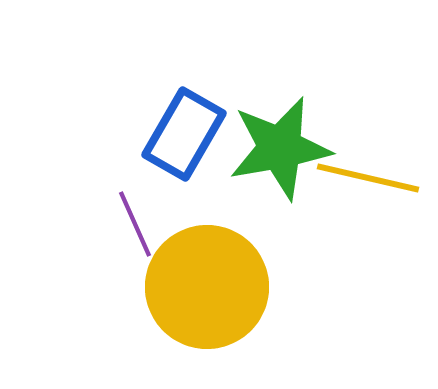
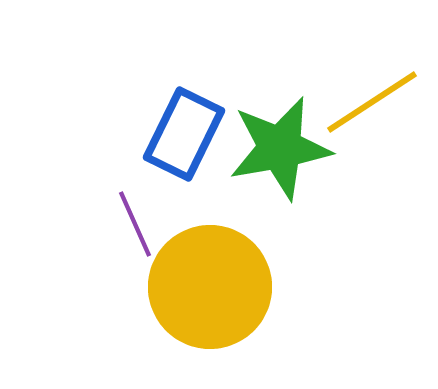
blue rectangle: rotated 4 degrees counterclockwise
yellow line: moved 4 px right, 76 px up; rotated 46 degrees counterclockwise
yellow circle: moved 3 px right
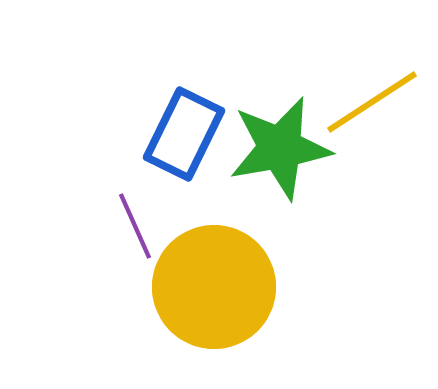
purple line: moved 2 px down
yellow circle: moved 4 px right
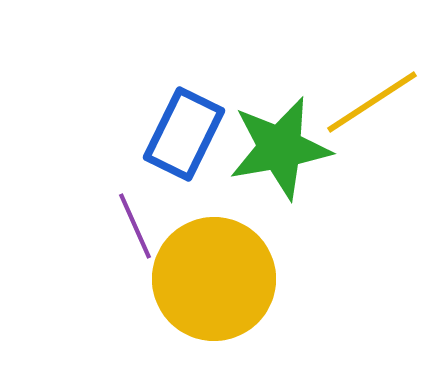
yellow circle: moved 8 px up
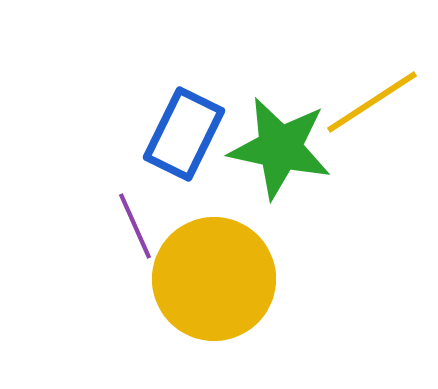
green star: rotated 22 degrees clockwise
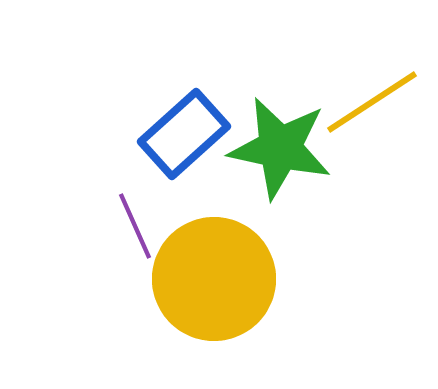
blue rectangle: rotated 22 degrees clockwise
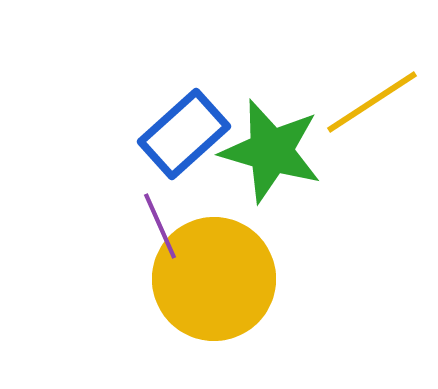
green star: moved 9 px left, 3 px down; rotated 4 degrees clockwise
purple line: moved 25 px right
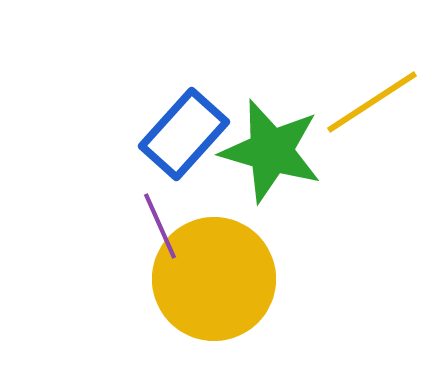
blue rectangle: rotated 6 degrees counterclockwise
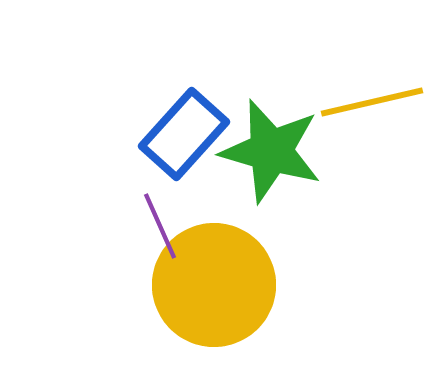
yellow line: rotated 20 degrees clockwise
yellow circle: moved 6 px down
